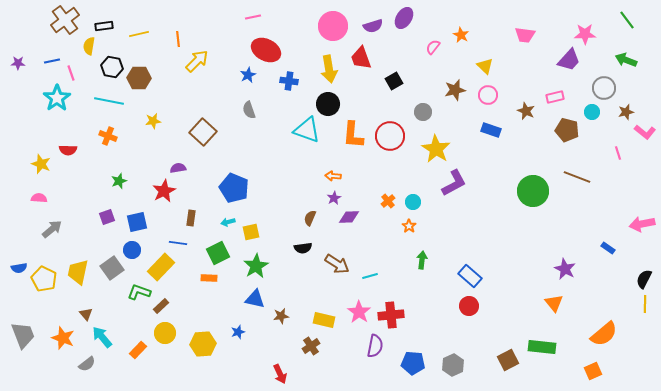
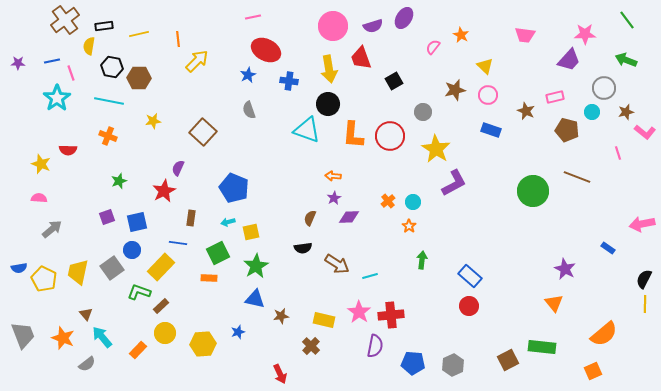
purple semicircle at (178, 168): rotated 56 degrees counterclockwise
brown cross at (311, 346): rotated 12 degrees counterclockwise
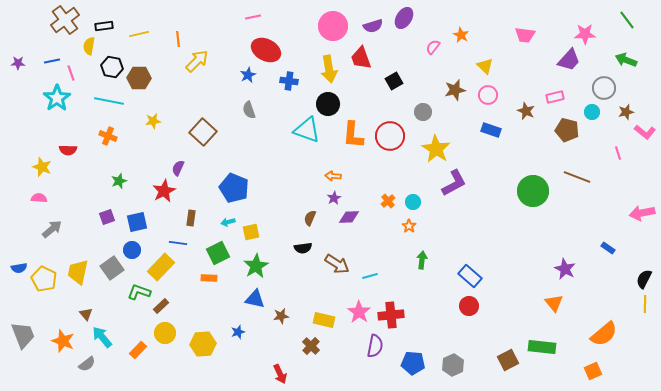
yellow star at (41, 164): moved 1 px right, 3 px down
pink arrow at (642, 224): moved 11 px up
orange star at (63, 338): moved 3 px down
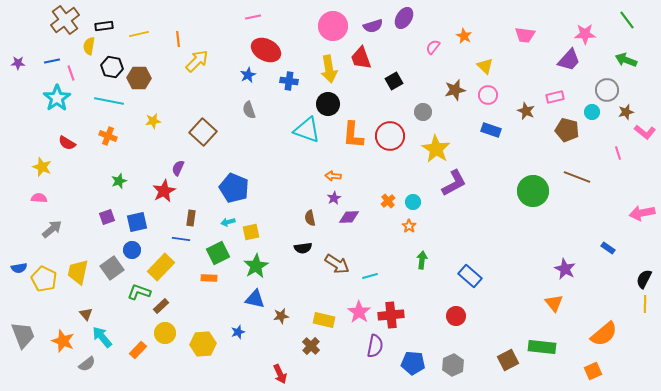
orange star at (461, 35): moved 3 px right, 1 px down
gray circle at (604, 88): moved 3 px right, 2 px down
red semicircle at (68, 150): moved 1 px left, 7 px up; rotated 30 degrees clockwise
brown semicircle at (310, 218): rotated 35 degrees counterclockwise
blue line at (178, 243): moved 3 px right, 4 px up
red circle at (469, 306): moved 13 px left, 10 px down
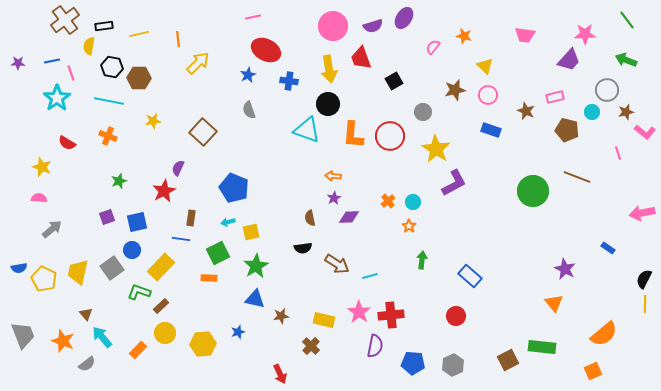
orange star at (464, 36): rotated 14 degrees counterclockwise
yellow arrow at (197, 61): moved 1 px right, 2 px down
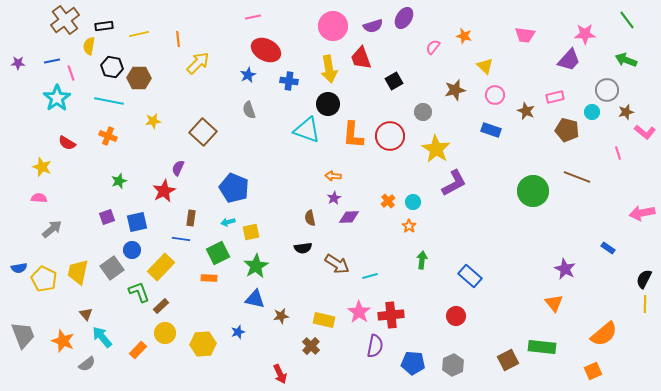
pink circle at (488, 95): moved 7 px right
green L-shape at (139, 292): rotated 50 degrees clockwise
